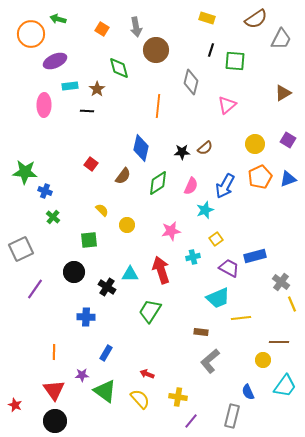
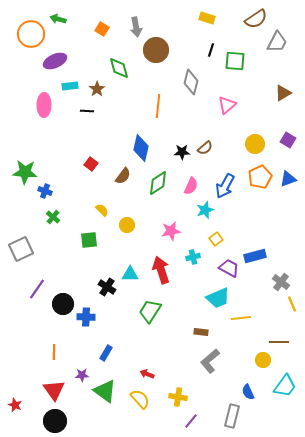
gray trapezoid at (281, 39): moved 4 px left, 3 px down
black circle at (74, 272): moved 11 px left, 32 px down
purple line at (35, 289): moved 2 px right
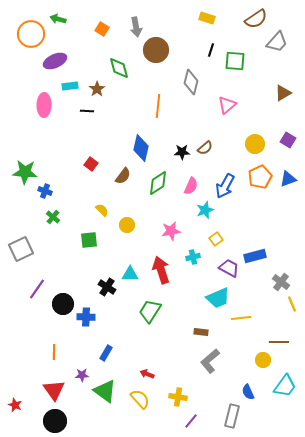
gray trapezoid at (277, 42): rotated 15 degrees clockwise
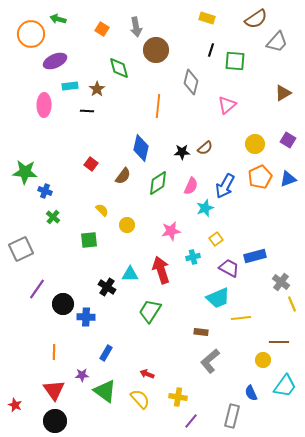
cyan star at (205, 210): moved 2 px up
blue semicircle at (248, 392): moved 3 px right, 1 px down
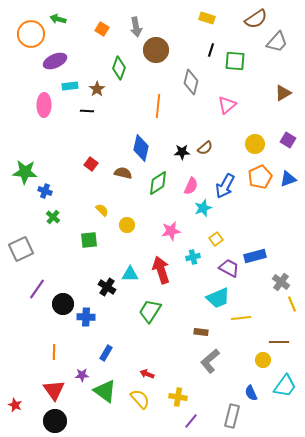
green diamond at (119, 68): rotated 35 degrees clockwise
brown semicircle at (123, 176): moved 3 px up; rotated 114 degrees counterclockwise
cyan star at (205, 208): moved 2 px left
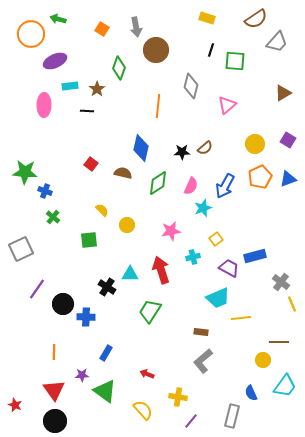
gray diamond at (191, 82): moved 4 px down
gray L-shape at (210, 361): moved 7 px left
yellow semicircle at (140, 399): moved 3 px right, 11 px down
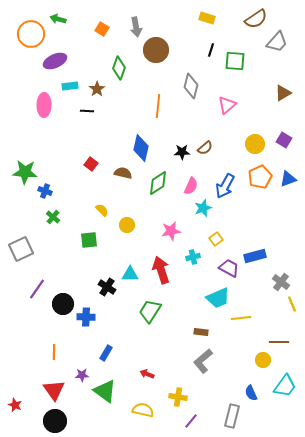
purple square at (288, 140): moved 4 px left
yellow semicircle at (143, 410): rotated 35 degrees counterclockwise
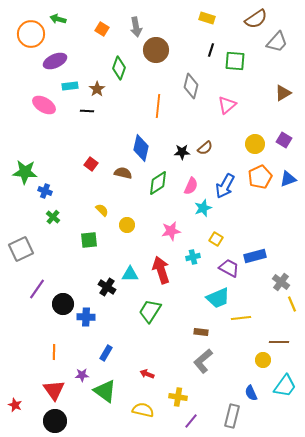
pink ellipse at (44, 105): rotated 60 degrees counterclockwise
yellow square at (216, 239): rotated 24 degrees counterclockwise
